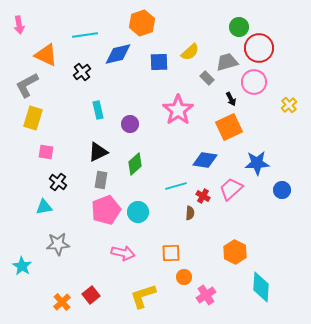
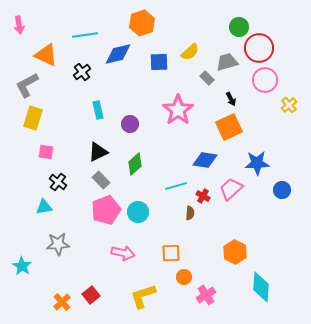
pink circle at (254, 82): moved 11 px right, 2 px up
gray rectangle at (101, 180): rotated 54 degrees counterclockwise
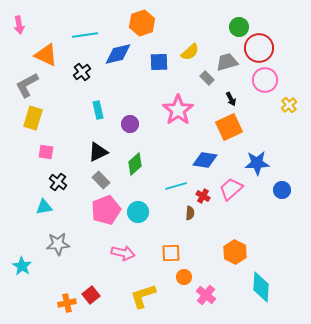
pink cross at (206, 295): rotated 18 degrees counterclockwise
orange cross at (62, 302): moved 5 px right, 1 px down; rotated 30 degrees clockwise
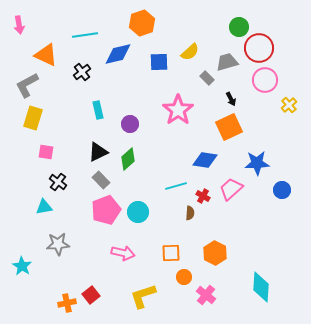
green diamond at (135, 164): moved 7 px left, 5 px up
orange hexagon at (235, 252): moved 20 px left, 1 px down
